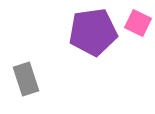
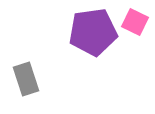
pink square: moved 3 px left, 1 px up
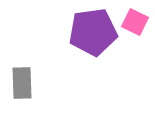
gray rectangle: moved 4 px left, 4 px down; rotated 16 degrees clockwise
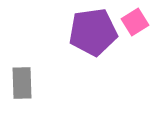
pink square: rotated 32 degrees clockwise
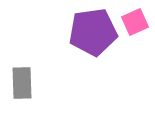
pink square: rotated 8 degrees clockwise
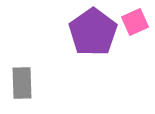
purple pentagon: rotated 27 degrees counterclockwise
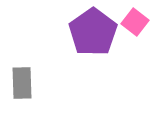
pink square: rotated 28 degrees counterclockwise
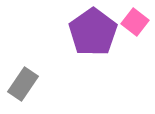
gray rectangle: moved 1 px right, 1 px down; rotated 36 degrees clockwise
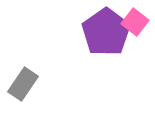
purple pentagon: moved 13 px right
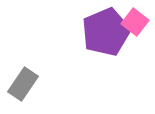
purple pentagon: rotated 12 degrees clockwise
